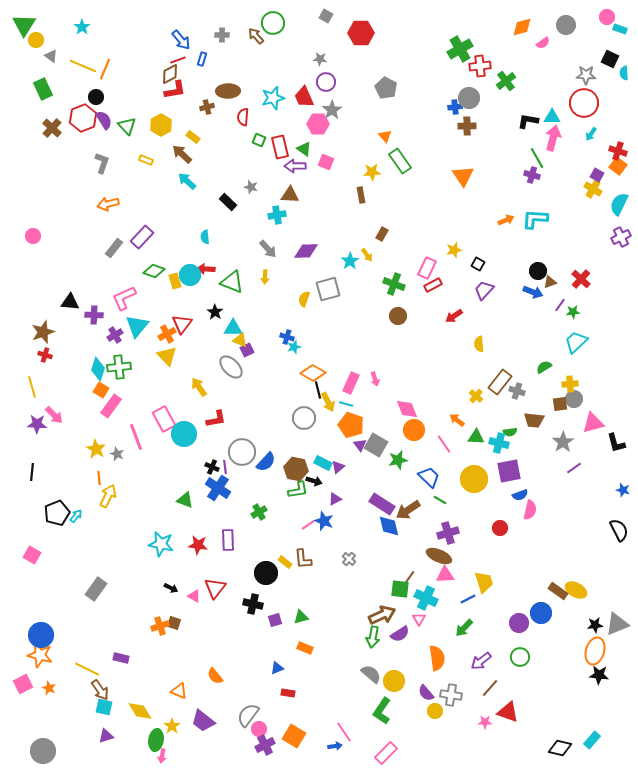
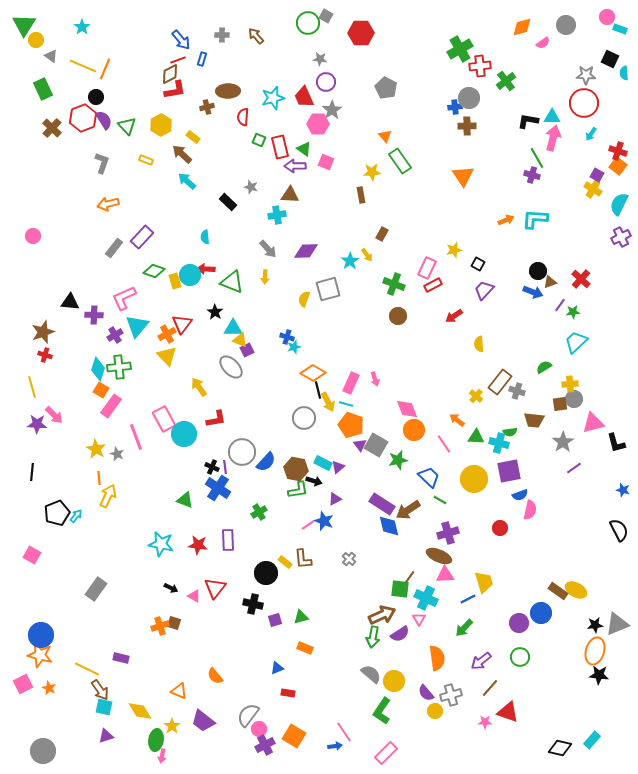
green circle at (273, 23): moved 35 px right
gray cross at (451, 695): rotated 25 degrees counterclockwise
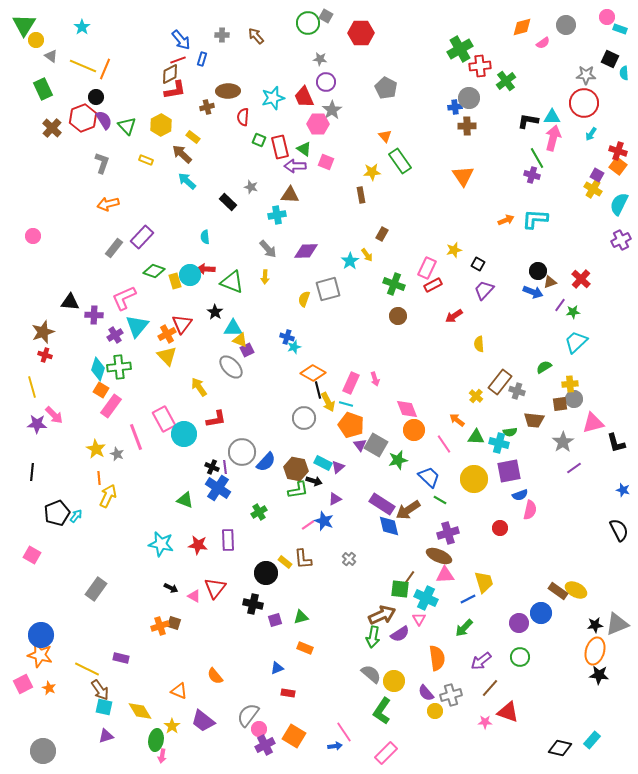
purple cross at (621, 237): moved 3 px down
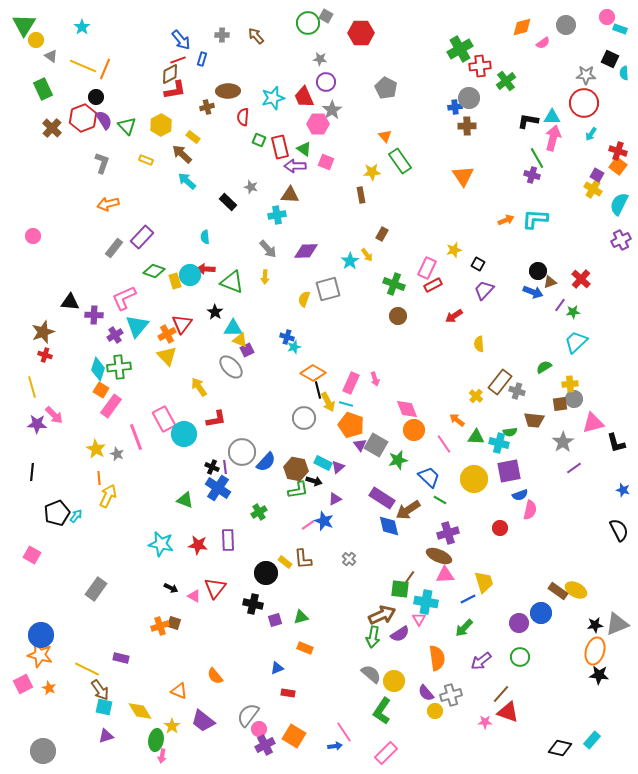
purple rectangle at (382, 504): moved 6 px up
cyan cross at (426, 598): moved 4 px down; rotated 15 degrees counterclockwise
brown line at (490, 688): moved 11 px right, 6 px down
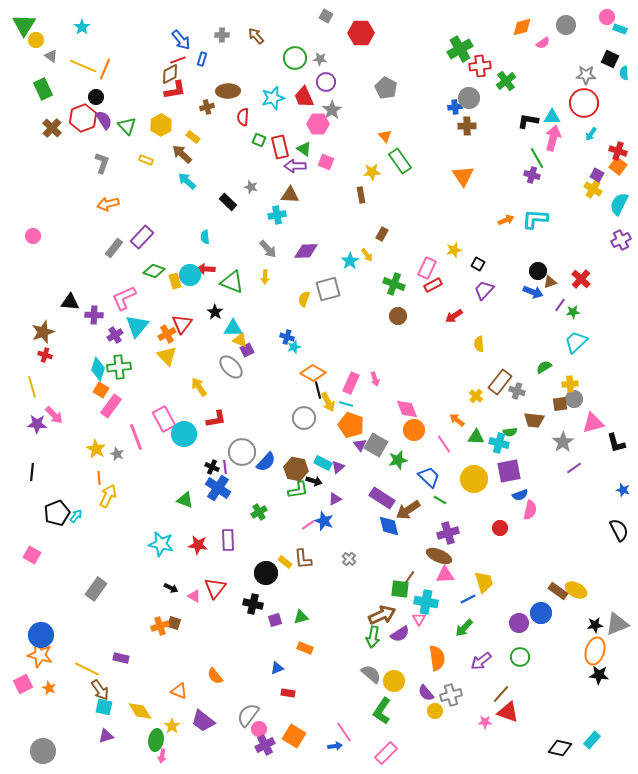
green circle at (308, 23): moved 13 px left, 35 px down
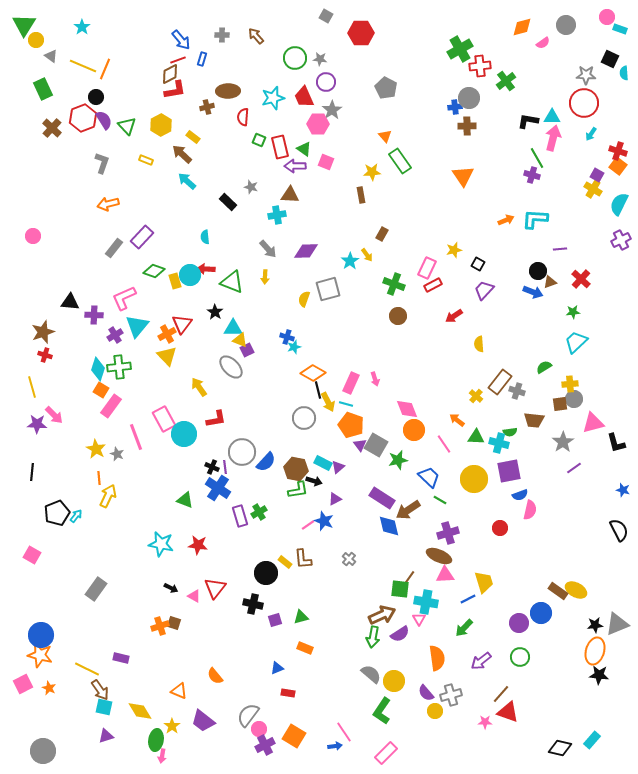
purple line at (560, 305): moved 56 px up; rotated 48 degrees clockwise
purple rectangle at (228, 540): moved 12 px right, 24 px up; rotated 15 degrees counterclockwise
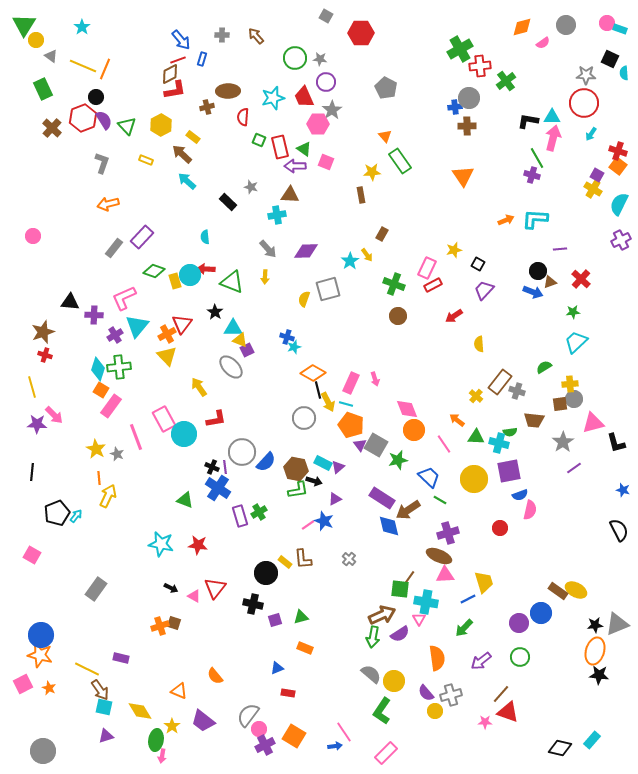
pink circle at (607, 17): moved 6 px down
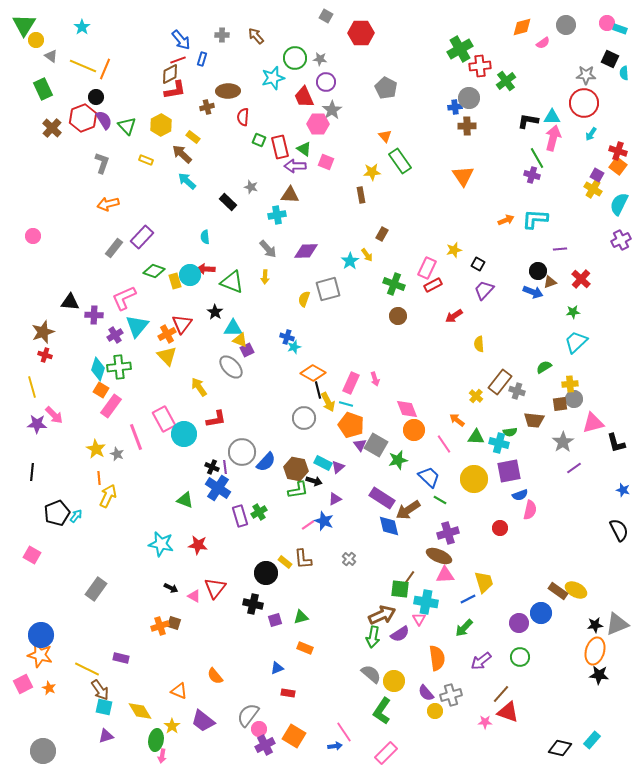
cyan star at (273, 98): moved 20 px up
